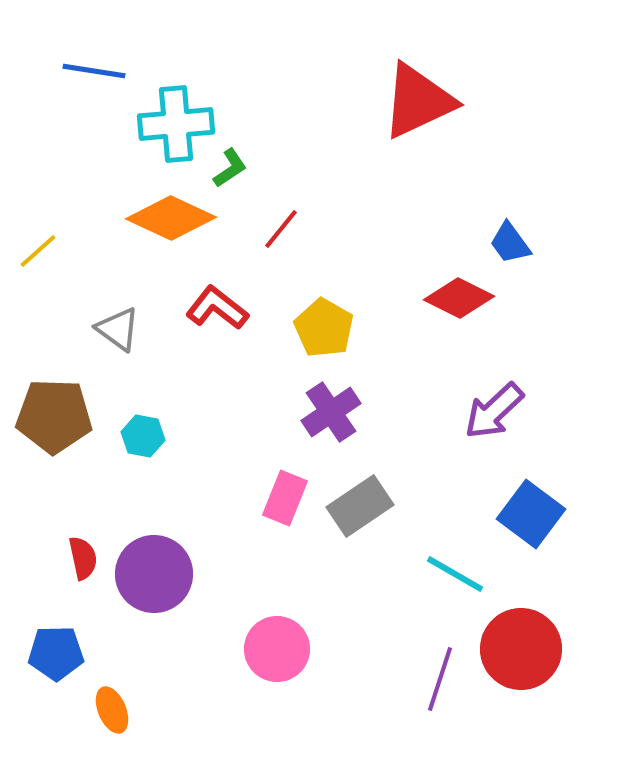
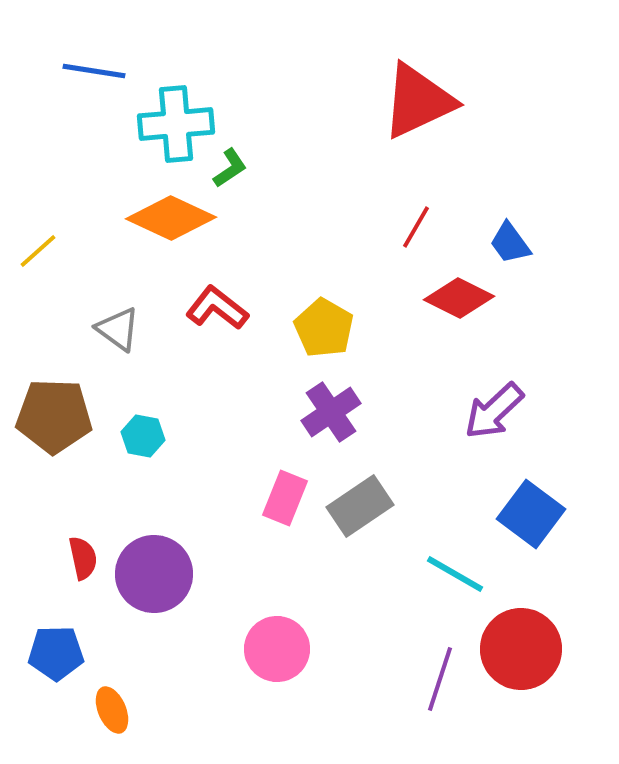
red line: moved 135 px right, 2 px up; rotated 9 degrees counterclockwise
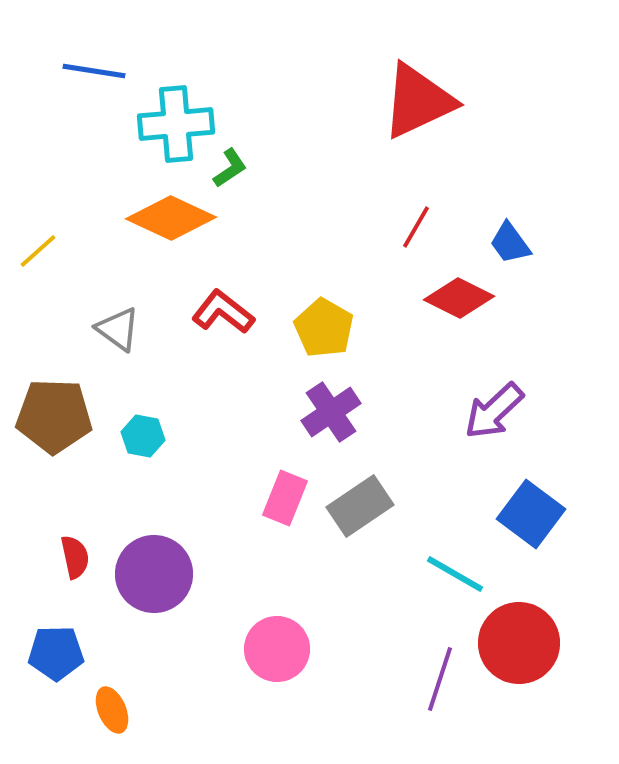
red L-shape: moved 6 px right, 4 px down
red semicircle: moved 8 px left, 1 px up
red circle: moved 2 px left, 6 px up
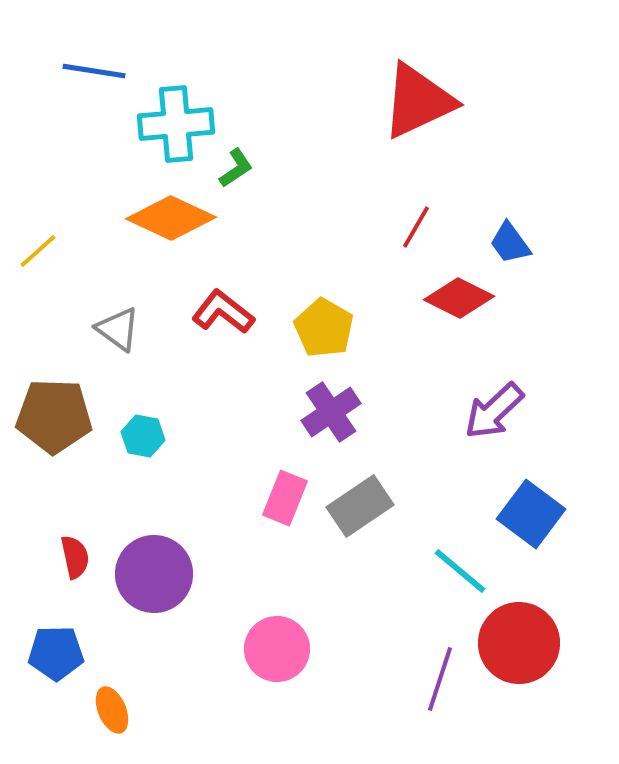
green L-shape: moved 6 px right
cyan line: moved 5 px right, 3 px up; rotated 10 degrees clockwise
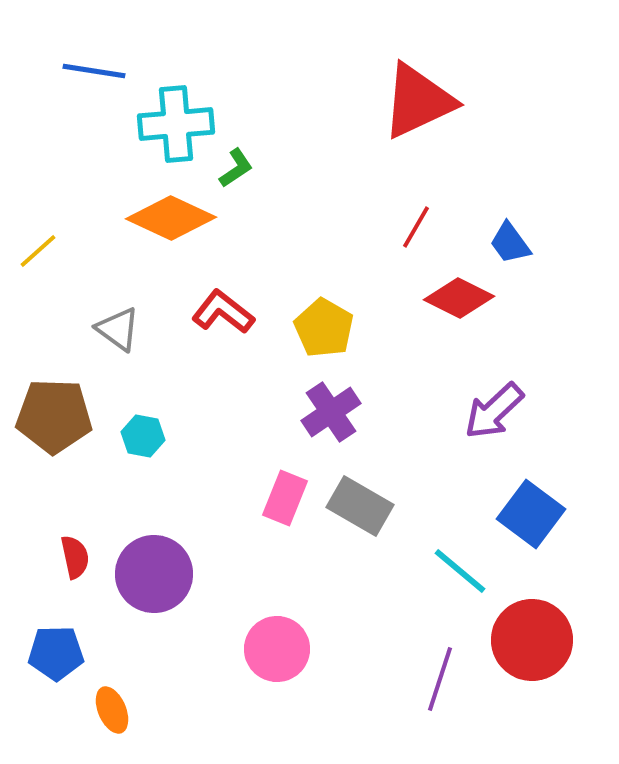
gray rectangle: rotated 64 degrees clockwise
red circle: moved 13 px right, 3 px up
